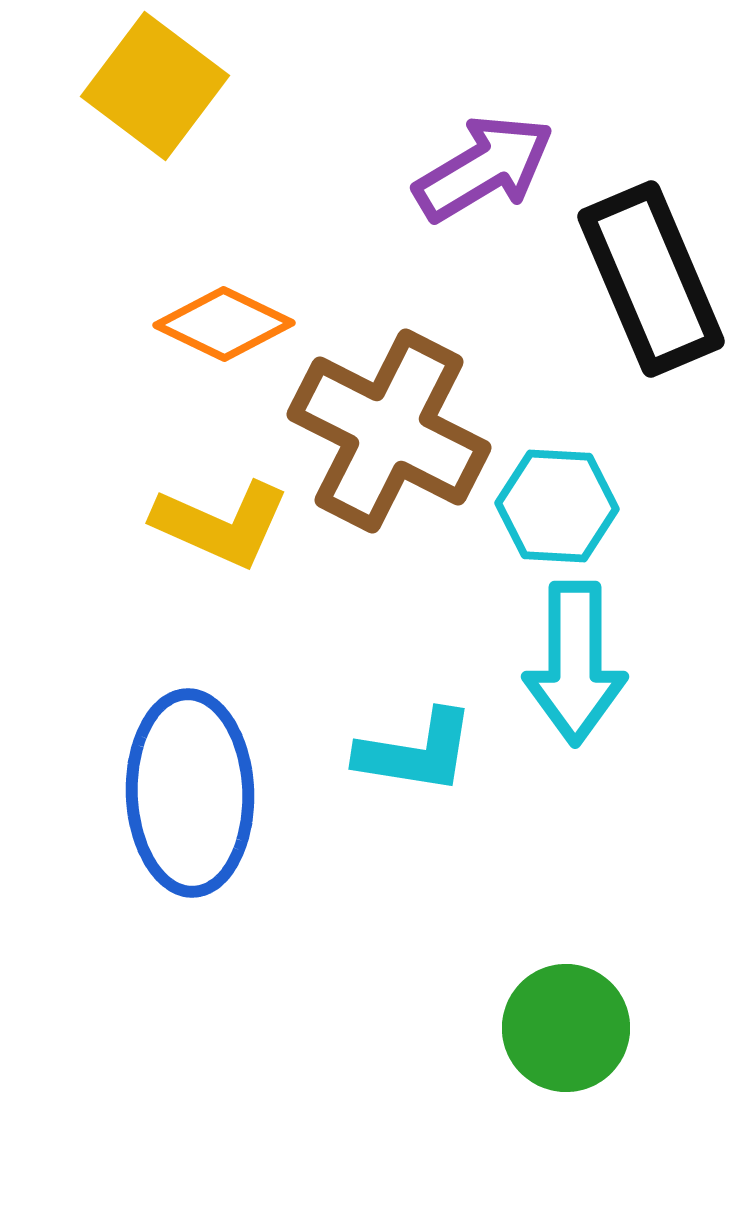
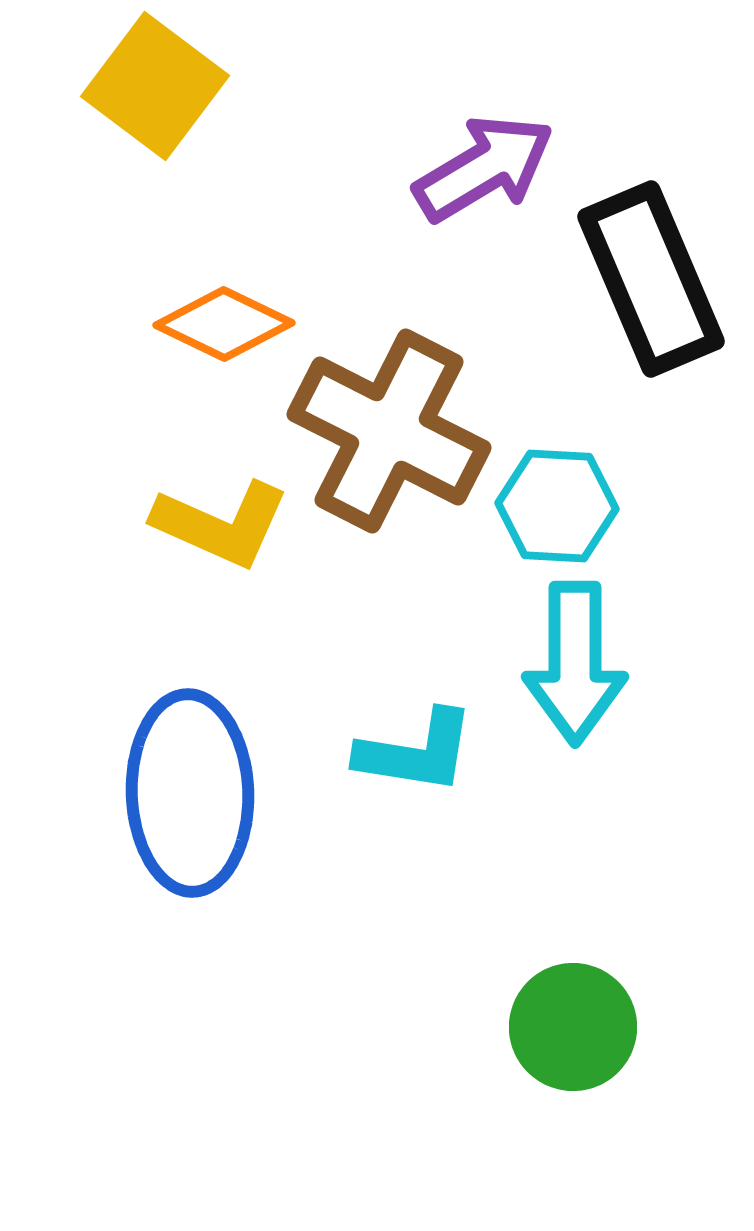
green circle: moved 7 px right, 1 px up
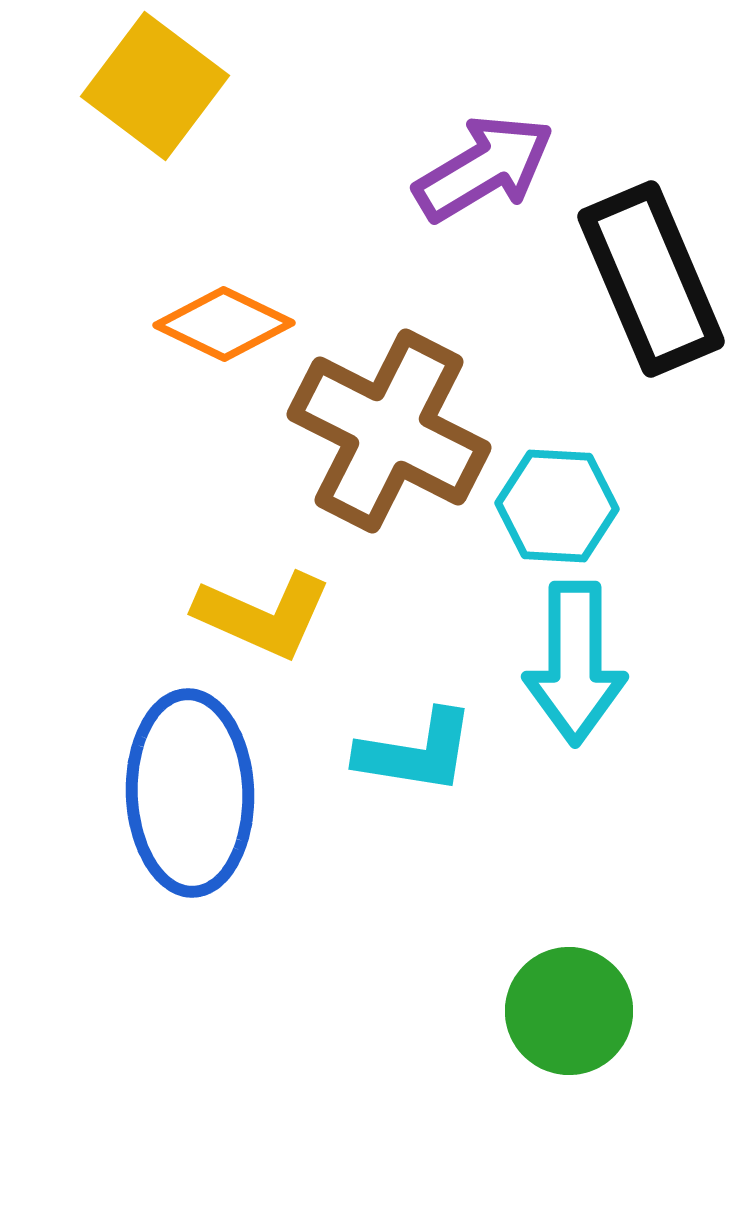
yellow L-shape: moved 42 px right, 91 px down
green circle: moved 4 px left, 16 px up
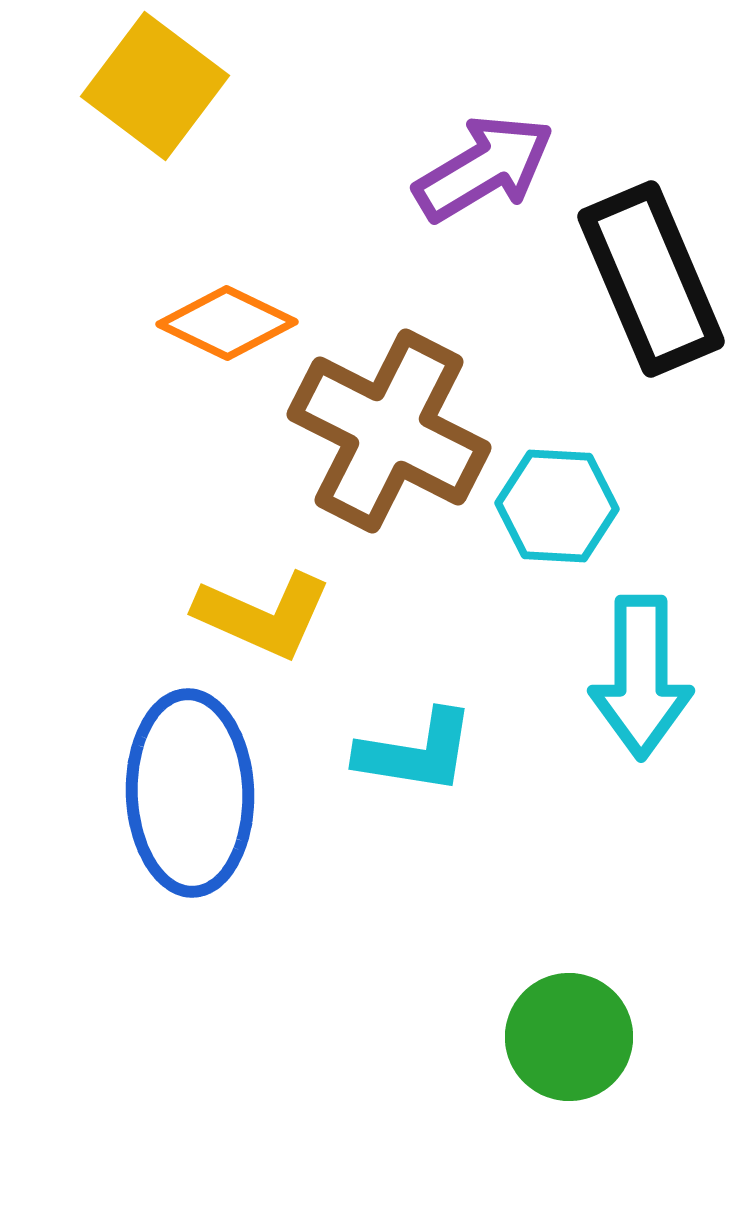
orange diamond: moved 3 px right, 1 px up
cyan arrow: moved 66 px right, 14 px down
green circle: moved 26 px down
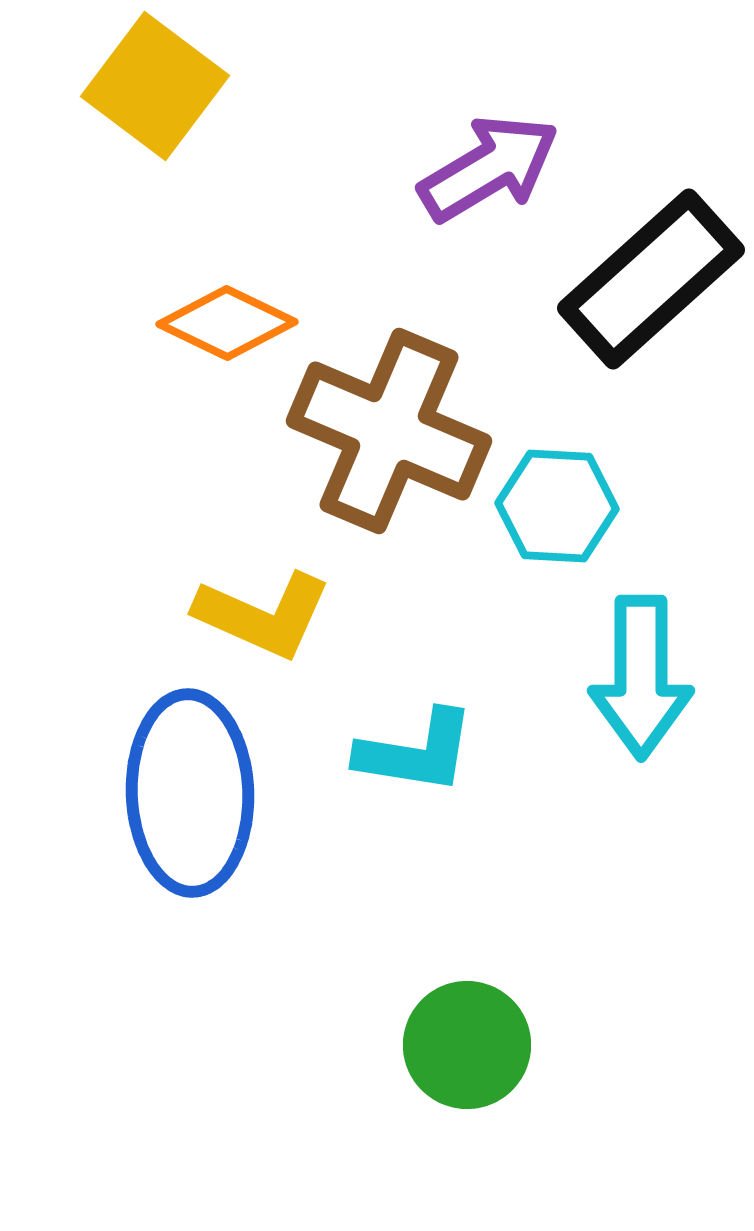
purple arrow: moved 5 px right
black rectangle: rotated 71 degrees clockwise
brown cross: rotated 4 degrees counterclockwise
green circle: moved 102 px left, 8 px down
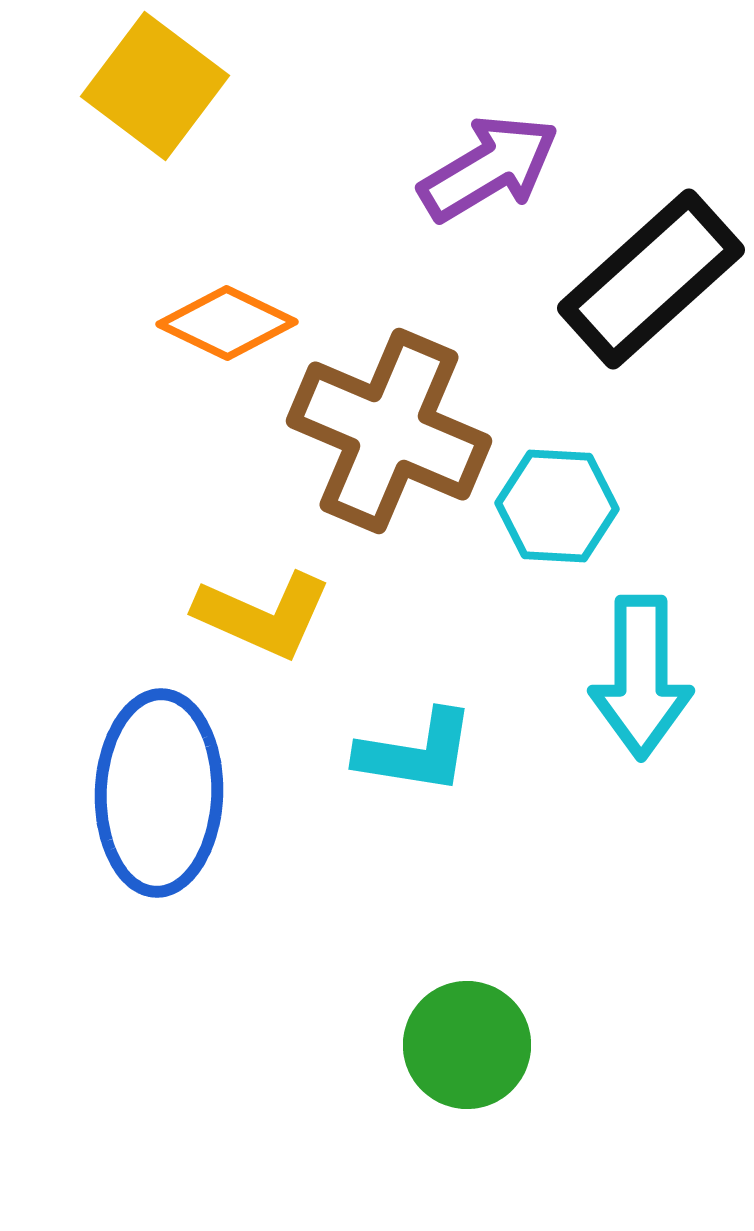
blue ellipse: moved 31 px left; rotated 4 degrees clockwise
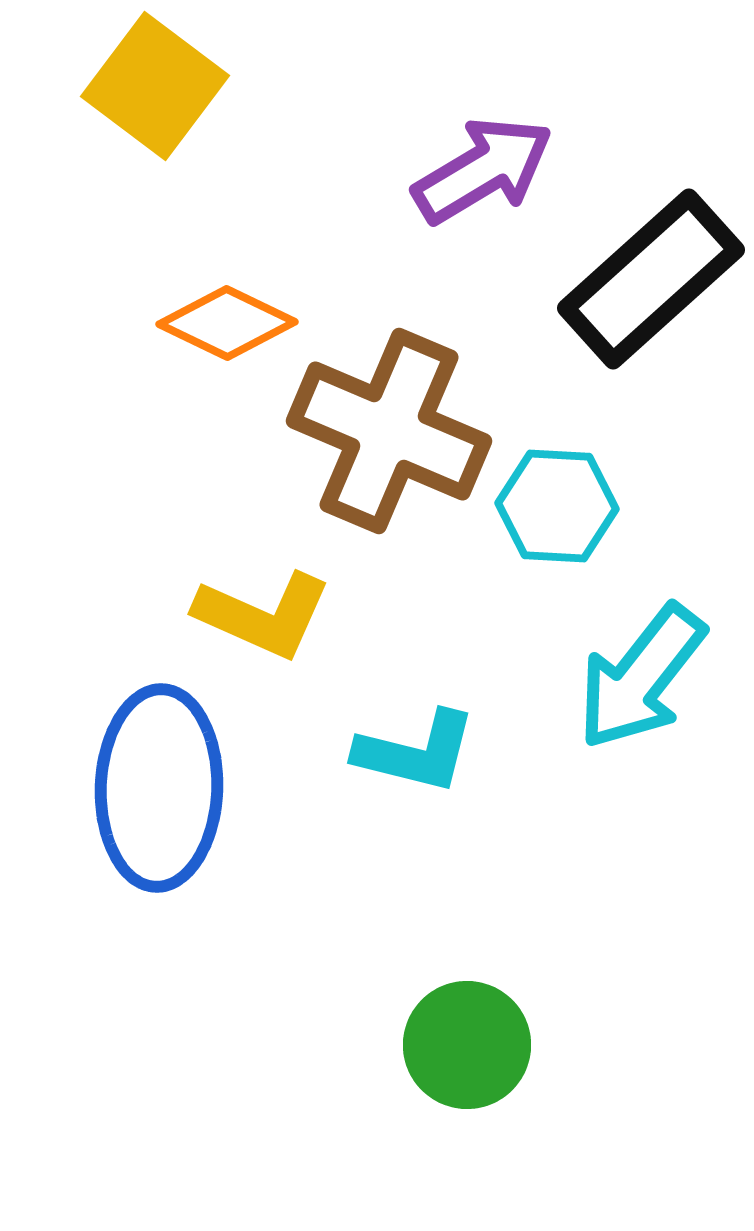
purple arrow: moved 6 px left, 2 px down
cyan arrow: rotated 38 degrees clockwise
cyan L-shape: rotated 5 degrees clockwise
blue ellipse: moved 5 px up
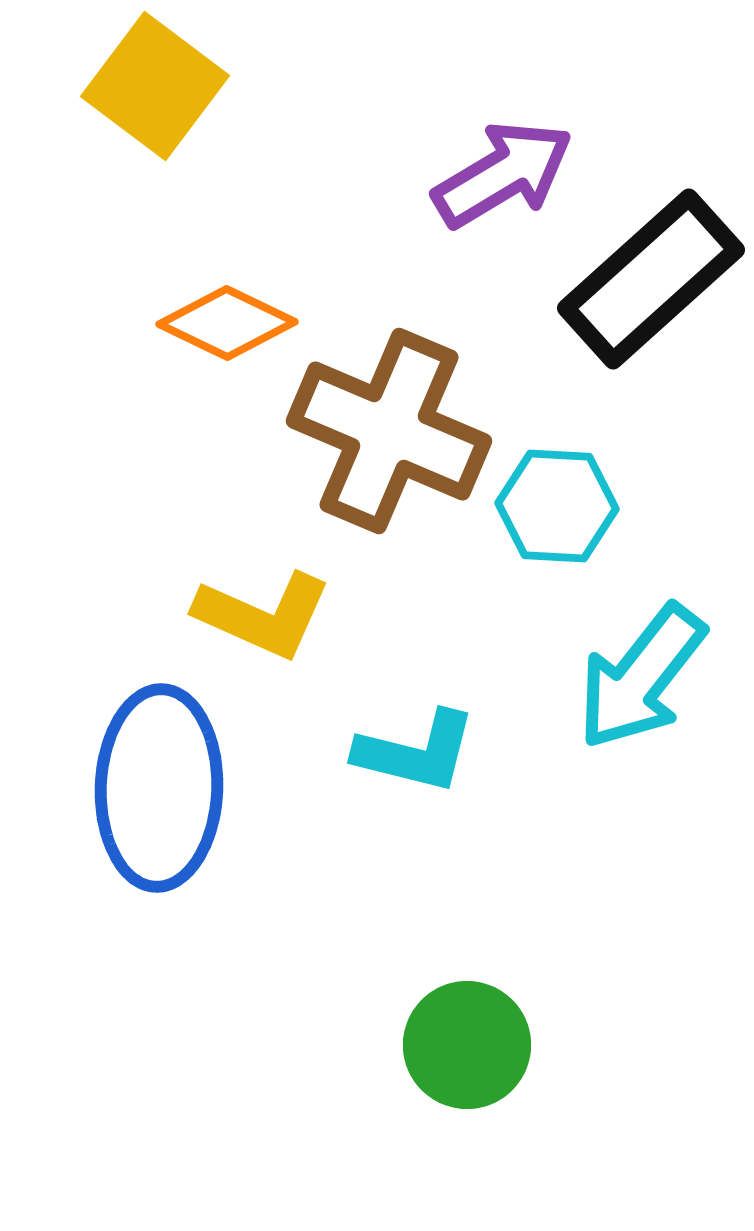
purple arrow: moved 20 px right, 4 px down
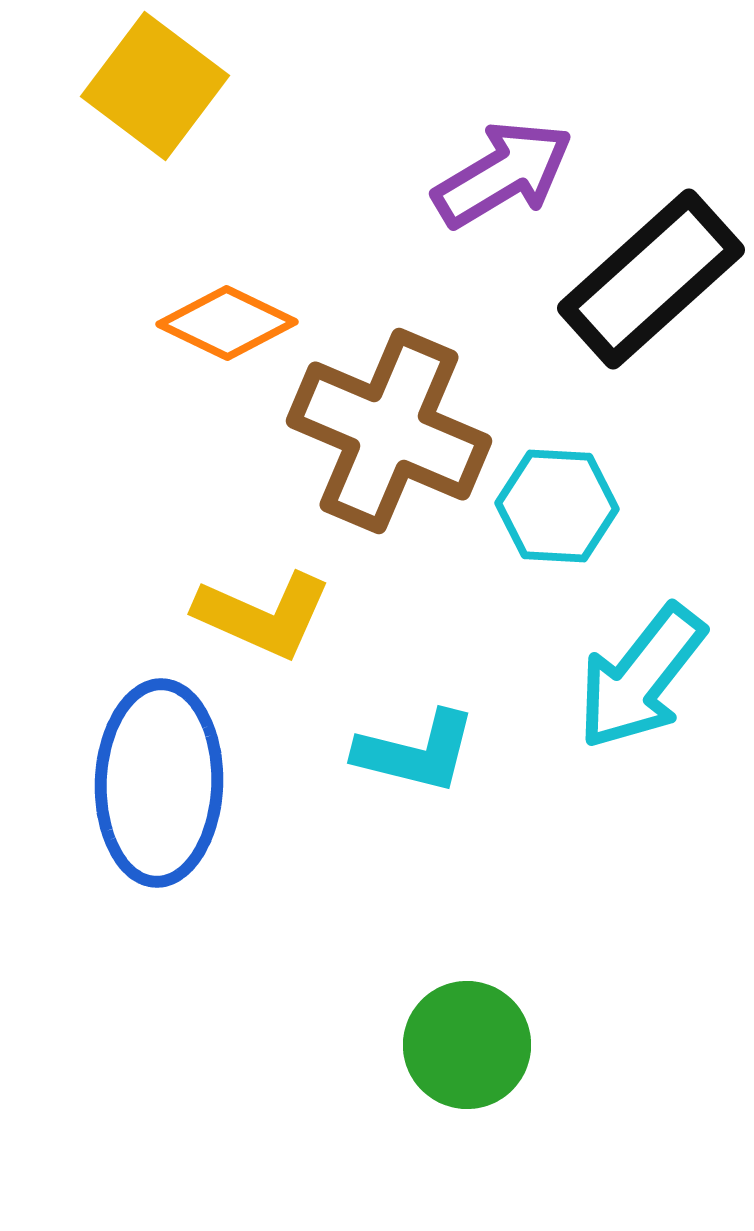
blue ellipse: moved 5 px up
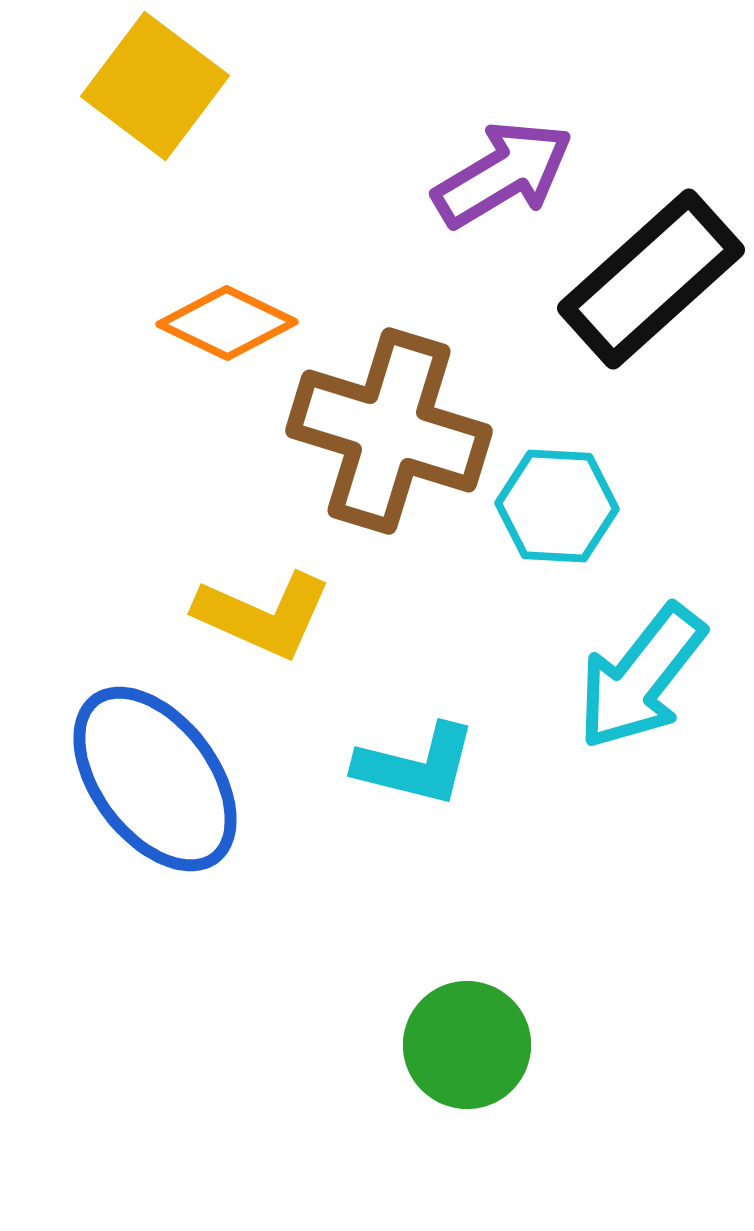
brown cross: rotated 6 degrees counterclockwise
cyan L-shape: moved 13 px down
blue ellipse: moved 4 px left, 4 px up; rotated 39 degrees counterclockwise
